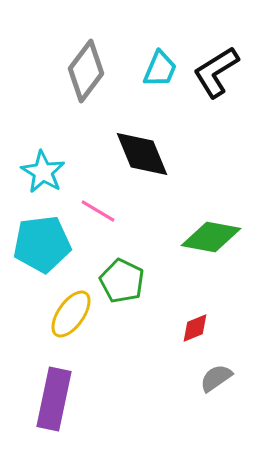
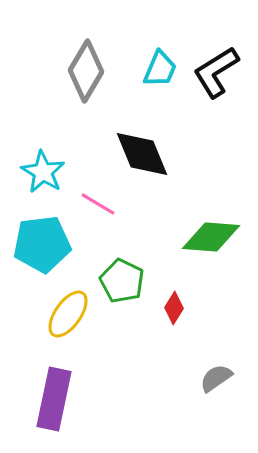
gray diamond: rotated 6 degrees counterclockwise
pink line: moved 7 px up
green diamond: rotated 6 degrees counterclockwise
yellow ellipse: moved 3 px left
red diamond: moved 21 px left, 20 px up; rotated 36 degrees counterclockwise
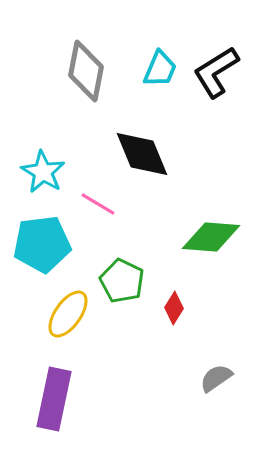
gray diamond: rotated 20 degrees counterclockwise
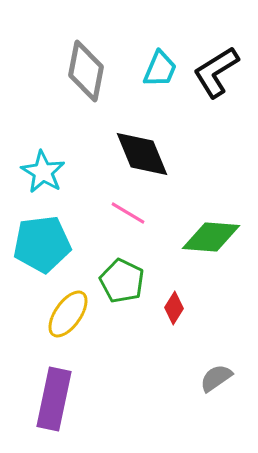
pink line: moved 30 px right, 9 px down
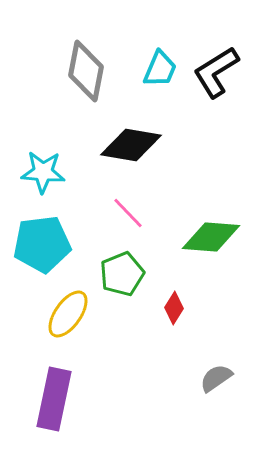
black diamond: moved 11 px left, 9 px up; rotated 58 degrees counterclockwise
cyan star: rotated 27 degrees counterclockwise
pink line: rotated 15 degrees clockwise
green pentagon: moved 7 px up; rotated 24 degrees clockwise
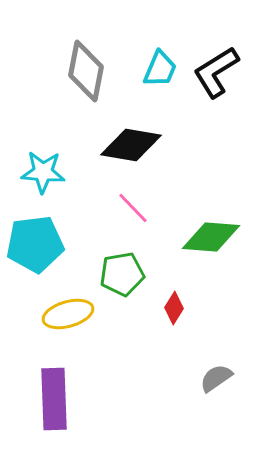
pink line: moved 5 px right, 5 px up
cyan pentagon: moved 7 px left
green pentagon: rotated 12 degrees clockwise
yellow ellipse: rotated 39 degrees clockwise
purple rectangle: rotated 14 degrees counterclockwise
